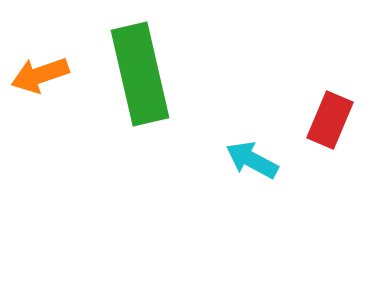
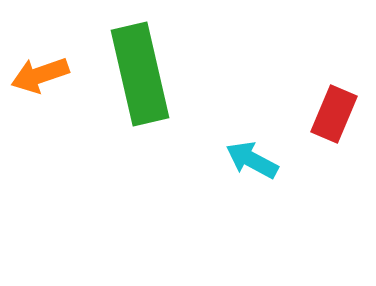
red rectangle: moved 4 px right, 6 px up
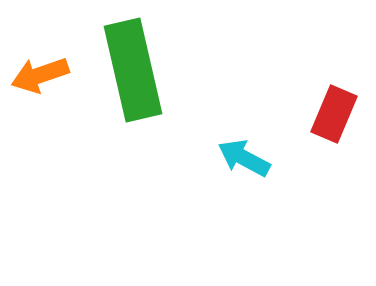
green rectangle: moved 7 px left, 4 px up
cyan arrow: moved 8 px left, 2 px up
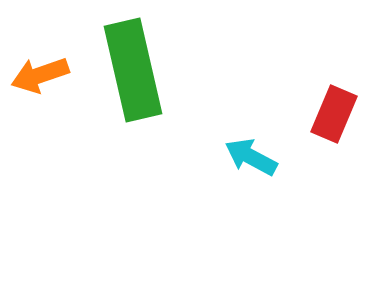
cyan arrow: moved 7 px right, 1 px up
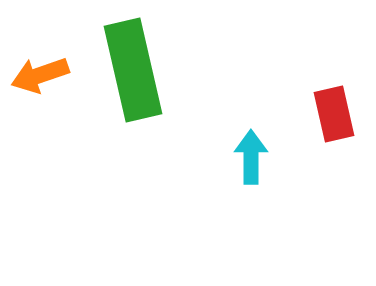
red rectangle: rotated 36 degrees counterclockwise
cyan arrow: rotated 62 degrees clockwise
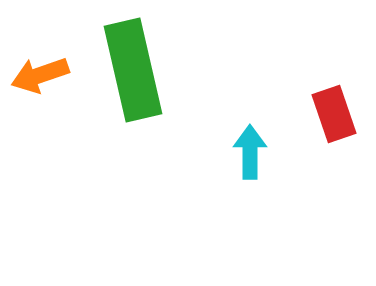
red rectangle: rotated 6 degrees counterclockwise
cyan arrow: moved 1 px left, 5 px up
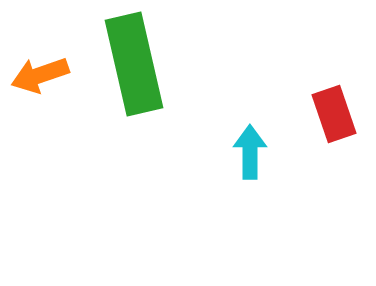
green rectangle: moved 1 px right, 6 px up
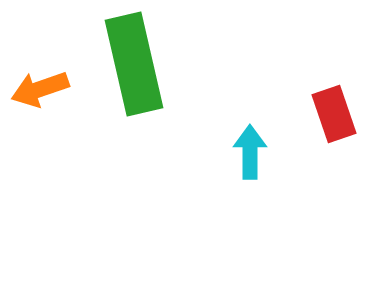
orange arrow: moved 14 px down
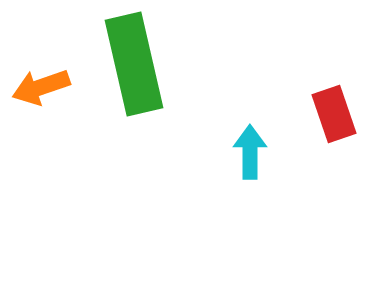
orange arrow: moved 1 px right, 2 px up
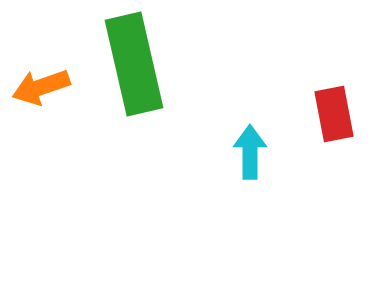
red rectangle: rotated 8 degrees clockwise
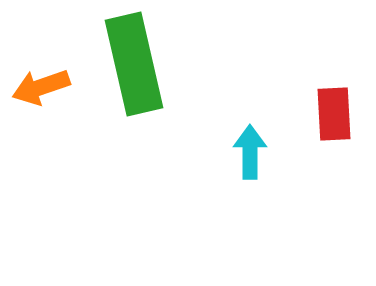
red rectangle: rotated 8 degrees clockwise
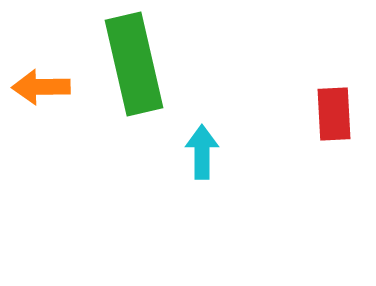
orange arrow: rotated 18 degrees clockwise
cyan arrow: moved 48 px left
